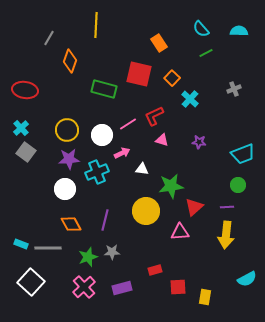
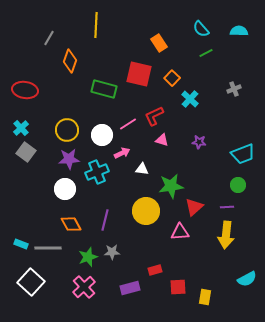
purple rectangle at (122, 288): moved 8 px right
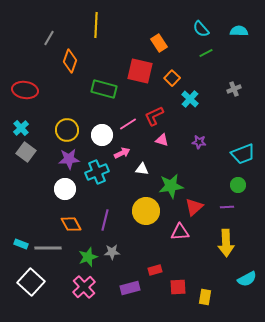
red square at (139, 74): moved 1 px right, 3 px up
yellow arrow at (226, 235): moved 8 px down; rotated 8 degrees counterclockwise
